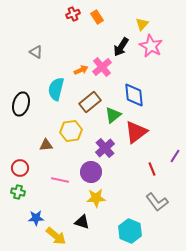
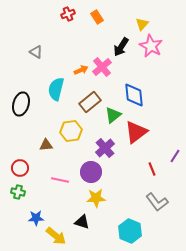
red cross: moved 5 px left
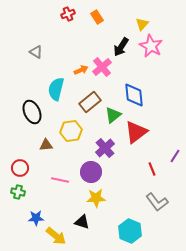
black ellipse: moved 11 px right, 8 px down; rotated 40 degrees counterclockwise
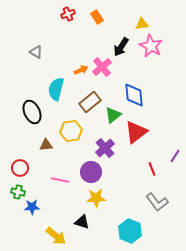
yellow triangle: rotated 40 degrees clockwise
blue star: moved 4 px left, 11 px up
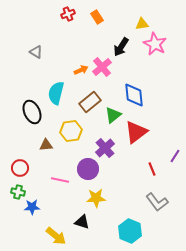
pink star: moved 4 px right, 2 px up
cyan semicircle: moved 4 px down
purple circle: moved 3 px left, 3 px up
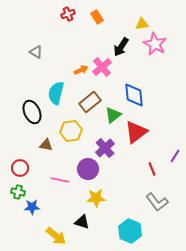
brown triangle: rotated 16 degrees clockwise
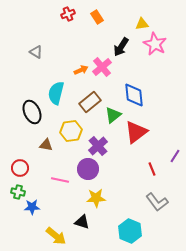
purple cross: moved 7 px left, 2 px up
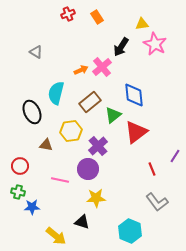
red circle: moved 2 px up
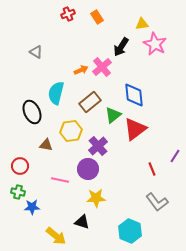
red triangle: moved 1 px left, 3 px up
